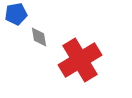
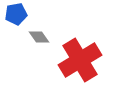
gray diamond: rotated 25 degrees counterclockwise
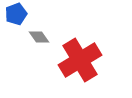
blue pentagon: rotated 10 degrees counterclockwise
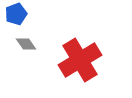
gray diamond: moved 13 px left, 7 px down
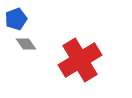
blue pentagon: moved 5 px down
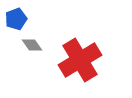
gray diamond: moved 6 px right, 1 px down
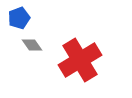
blue pentagon: moved 3 px right, 1 px up
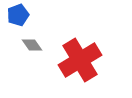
blue pentagon: moved 1 px left, 3 px up
